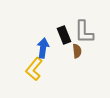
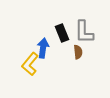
black rectangle: moved 2 px left, 2 px up
brown semicircle: moved 1 px right, 1 px down
yellow L-shape: moved 4 px left, 5 px up
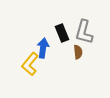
gray L-shape: rotated 15 degrees clockwise
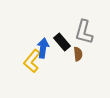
black rectangle: moved 9 px down; rotated 18 degrees counterclockwise
brown semicircle: moved 2 px down
yellow L-shape: moved 2 px right, 3 px up
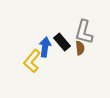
blue arrow: moved 2 px right, 1 px up
brown semicircle: moved 2 px right, 6 px up
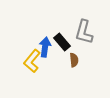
brown semicircle: moved 6 px left, 12 px down
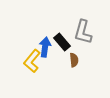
gray L-shape: moved 1 px left
